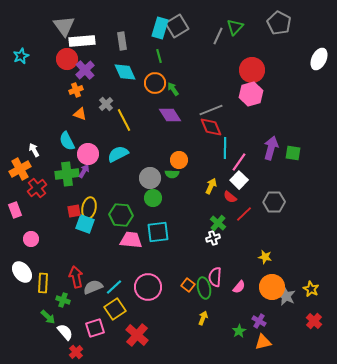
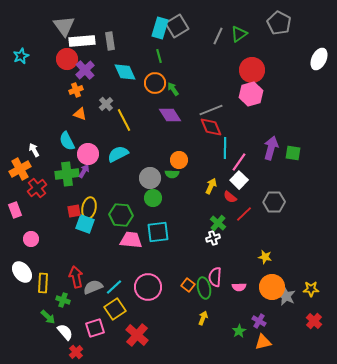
green triangle at (235, 27): moved 4 px right, 7 px down; rotated 12 degrees clockwise
gray rectangle at (122, 41): moved 12 px left
pink semicircle at (239, 287): rotated 48 degrees clockwise
yellow star at (311, 289): rotated 28 degrees counterclockwise
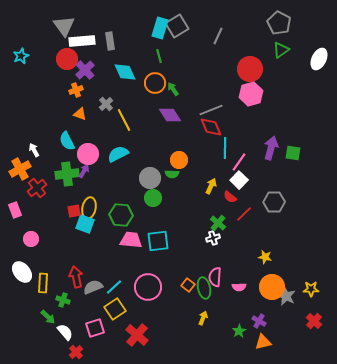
green triangle at (239, 34): moved 42 px right, 16 px down
red circle at (252, 70): moved 2 px left, 1 px up
cyan square at (158, 232): moved 9 px down
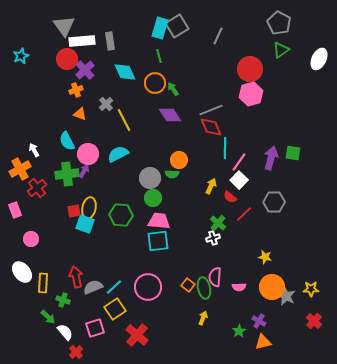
purple arrow at (271, 148): moved 10 px down
pink trapezoid at (131, 240): moved 28 px right, 19 px up
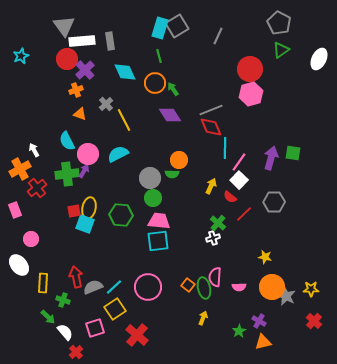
white ellipse at (22, 272): moved 3 px left, 7 px up
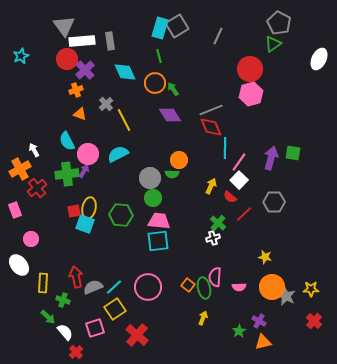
green triangle at (281, 50): moved 8 px left, 6 px up
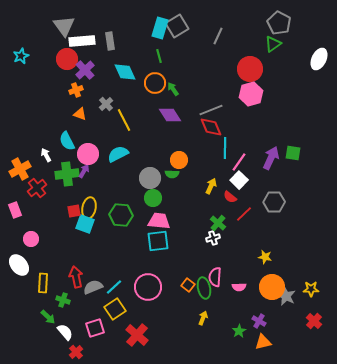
white arrow at (34, 150): moved 12 px right, 5 px down
purple arrow at (271, 158): rotated 10 degrees clockwise
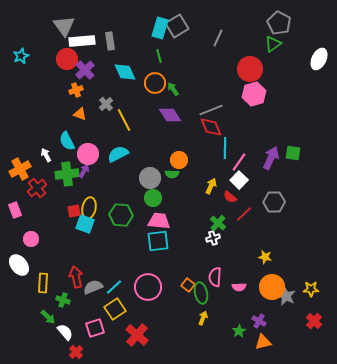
gray line at (218, 36): moved 2 px down
pink hexagon at (251, 94): moved 3 px right
green ellipse at (204, 288): moved 3 px left, 5 px down
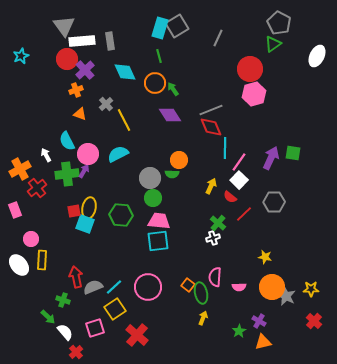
white ellipse at (319, 59): moved 2 px left, 3 px up
yellow rectangle at (43, 283): moved 1 px left, 23 px up
